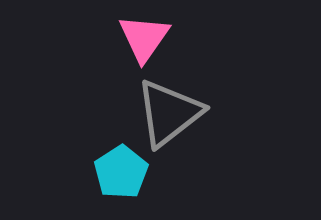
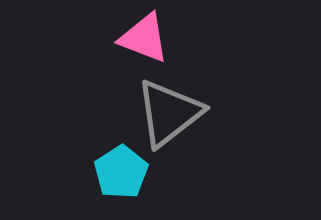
pink triangle: rotated 44 degrees counterclockwise
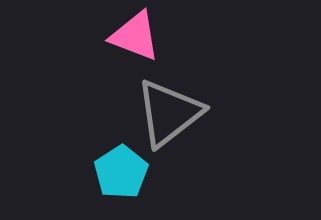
pink triangle: moved 9 px left, 2 px up
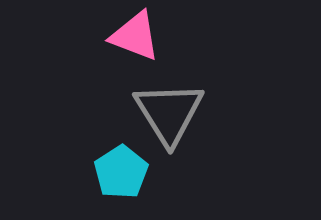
gray triangle: rotated 24 degrees counterclockwise
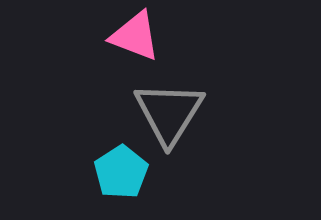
gray triangle: rotated 4 degrees clockwise
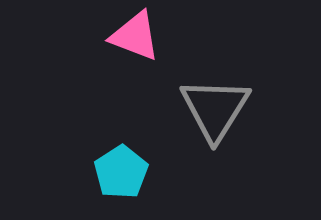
gray triangle: moved 46 px right, 4 px up
